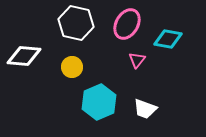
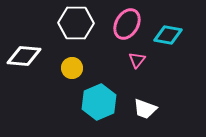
white hexagon: rotated 12 degrees counterclockwise
cyan diamond: moved 4 px up
yellow circle: moved 1 px down
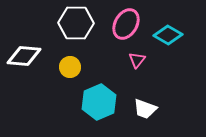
pink ellipse: moved 1 px left
cyan diamond: rotated 20 degrees clockwise
yellow circle: moved 2 px left, 1 px up
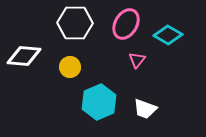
white hexagon: moved 1 px left
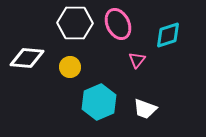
pink ellipse: moved 8 px left; rotated 56 degrees counterclockwise
cyan diamond: rotated 48 degrees counterclockwise
white diamond: moved 3 px right, 2 px down
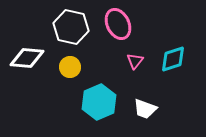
white hexagon: moved 4 px left, 4 px down; rotated 12 degrees clockwise
cyan diamond: moved 5 px right, 24 px down
pink triangle: moved 2 px left, 1 px down
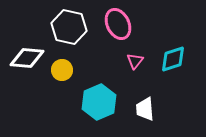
white hexagon: moved 2 px left
yellow circle: moved 8 px left, 3 px down
white trapezoid: rotated 65 degrees clockwise
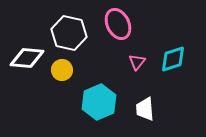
white hexagon: moved 6 px down
pink triangle: moved 2 px right, 1 px down
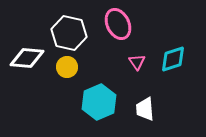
pink triangle: rotated 12 degrees counterclockwise
yellow circle: moved 5 px right, 3 px up
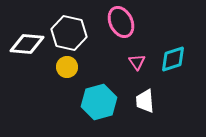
pink ellipse: moved 3 px right, 2 px up
white diamond: moved 14 px up
cyan hexagon: rotated 8 degrees clockwise
white trapezoid: moved 8 px up
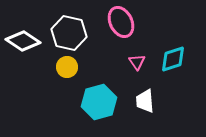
white diamond: moved 4 px left, 3 px up; rotated 28 degrees clockwise
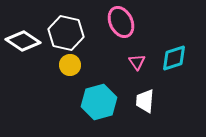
white hexagon: moved 3 px left
cyan diamond: moved 1 px right, 1 px up
yellow circle: moved 3 px right, 2 px up
white trapezoid: rotated 10 degrees clockwise
